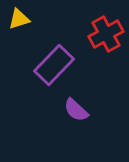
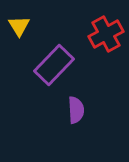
yellow triangle: moved 7 px down; rotated 45 degrees counterclockwise
purple semicircle: rotated 136 degrees counterclockwise
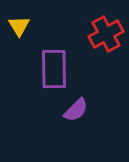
purple rectangle: moved 4 px down; rotated 45 degrees counterclockwise
purple semicircle: rotated 48 degrees clockwise
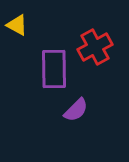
yellow triangle: moved 2 px left, 1 px up; rotated 30 degrees counterclockwise
red cross: moved 11 px left, 13 px down
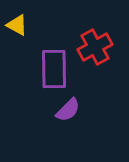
purple semicircle: moved 8 px left
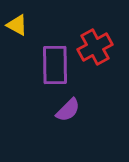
purple rectangle: moved 1 px right, 4 px up
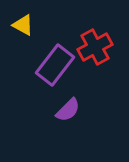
yellow triangle: moved 6 px right
purple rectangle: rotated 39 degrees clockwise
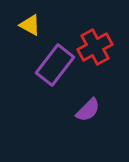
yellow triangle: moved 7 px right
purple semicircle: moved 20 px right
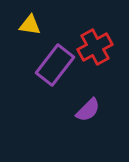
yellow triangle: rotated 20 degrees counterclockwise
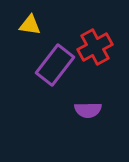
purple semicircle: rotated 44 degrees clockwise
